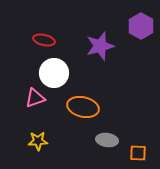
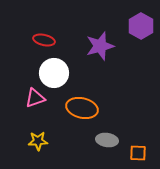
orange ellipse: moved 1 px left, 1 px down
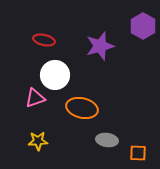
purple hexagon: moved 2 px right
white circle: moved 1 px right, 2 px down
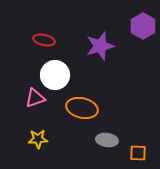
yellow star: moved 2 px up
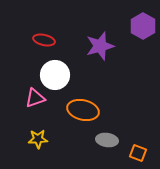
orange ellipse: moved 1 px right, 2 px down
orange square: rotated 18 degrees clockwise
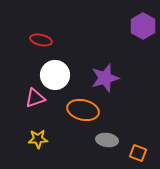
red ellipse: moved 3 px left
purple star: moved 5 px right, 32 px down
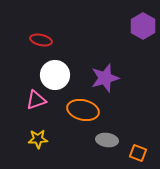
pink triangle: moved 1 px right, 2 px down
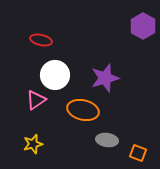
pink triangle: rotated 15 degrees counterclockwise
yellow star: moved 5 px left, 5 px down; rotated 12 degrees counterclockwise
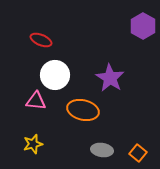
red ellipse: rotated 10 degrees clockwise
purple star: moved 5 px right; rotated 24 degrees counterclockwise
pink triangle: moved 1 px down; rotated 40 degrees clockwise
gray ellipse: moved 5 px left, 10 px down
orange square: rotated 18 degrees clockwise
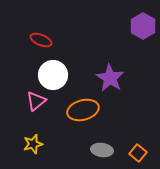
white circle: moved 2 px left
pink triangle: rotated 45 degrees counterclockwise
orange ellipse: rotated 28 degrees counterclockwise
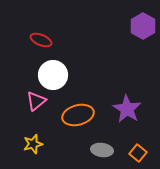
purple star: moved 17 px right, 31 px down
orange ellipse: moved 5 px left, 5 px down
